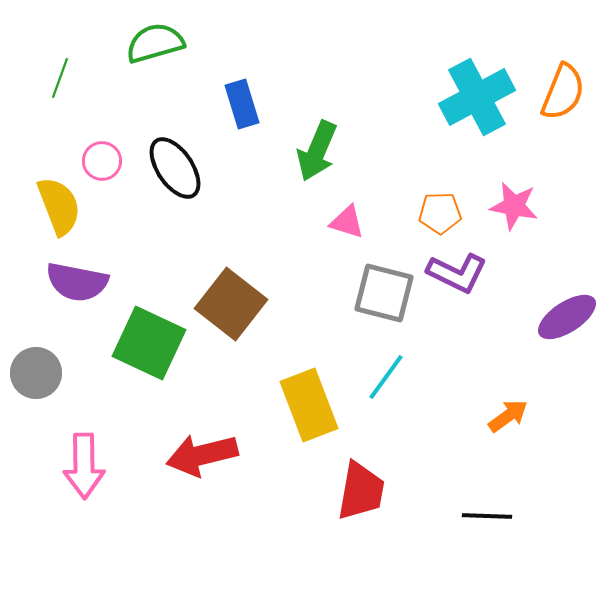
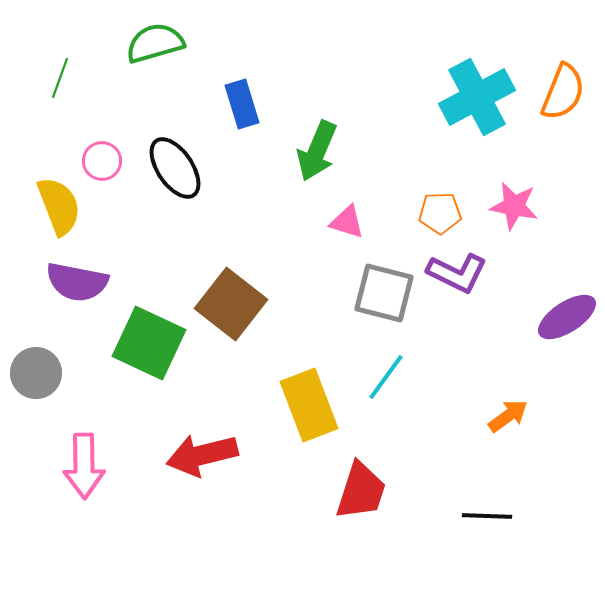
red trapezoid: rotated 8 degrees clockwise
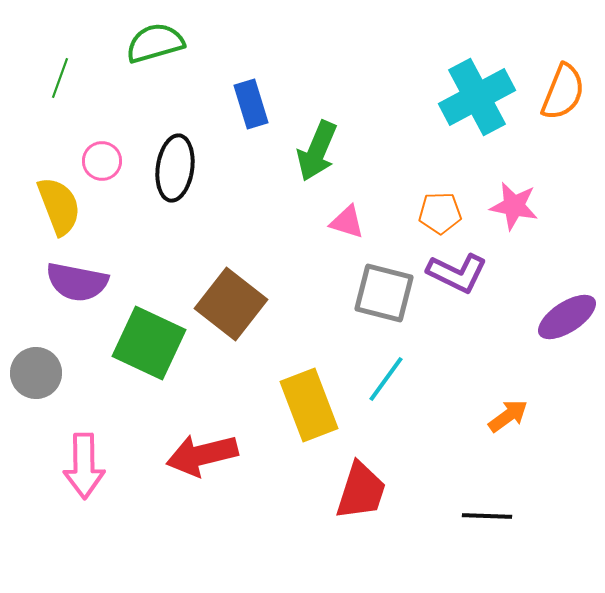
blue rectangle: moved 9 px right
black ellipse: rotated 42 degrees clockwise
cyan line: moved 2 px down
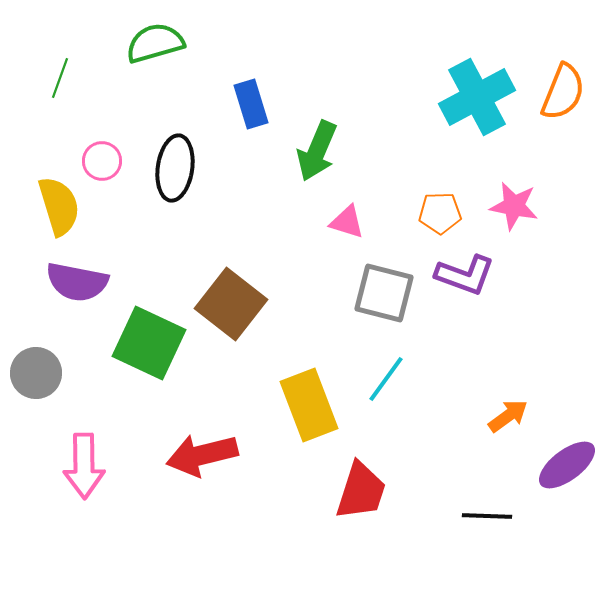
yellow semicircle: rotated 4 degrees clockwise
purple L-shape: moved 8 px right, 2 px down; rotated 6 degrees counterclockwise
purple ellipse: moved 148 px down; rotated 4 degrees counterclockwise
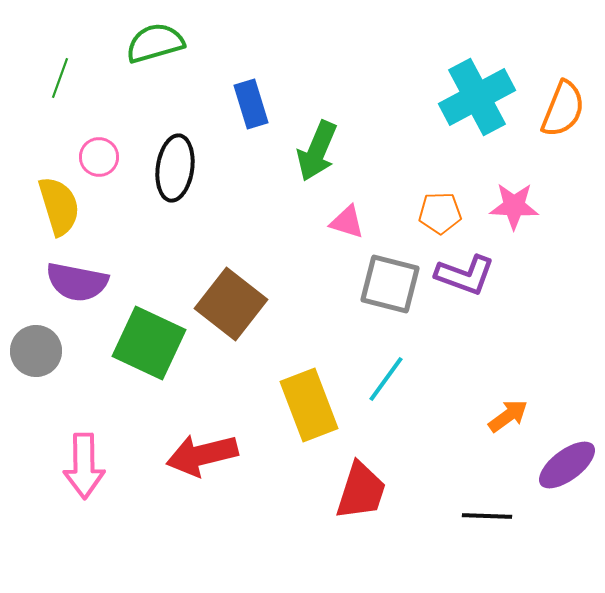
orange semicircle: moved 17 px down
pink circle: moved 3 px left, 4 px up
pink star: rotated 9 degrees counterclockwise
gray square: moved 6 px right, 9 px up
gray circle: moved 22 px up
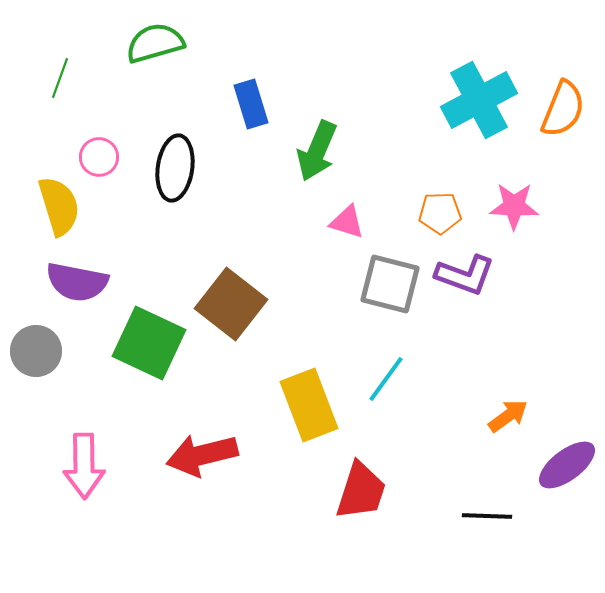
cyan cross: moved 2 px right, 3 px down
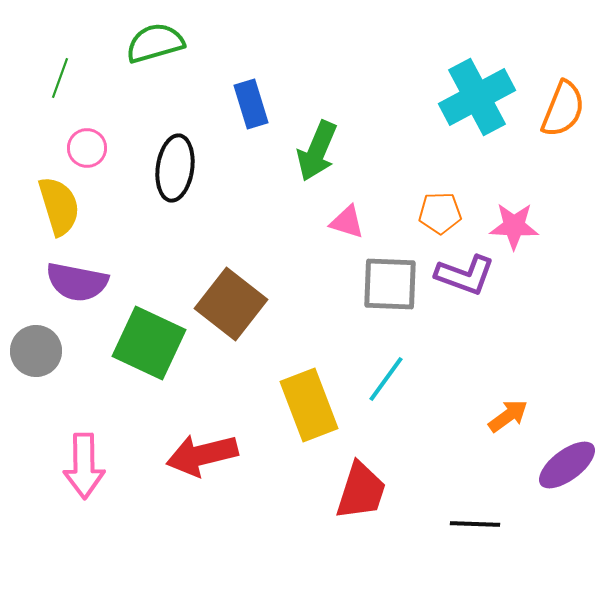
cyan cross: moved 2 px left, 3 px up
pink circle: moved 12 px left, 9 px up
pink star: moved 20 px down
gray square: rotated 12 degrees counterclockwise
black line: moved 12 px left, 8 px down
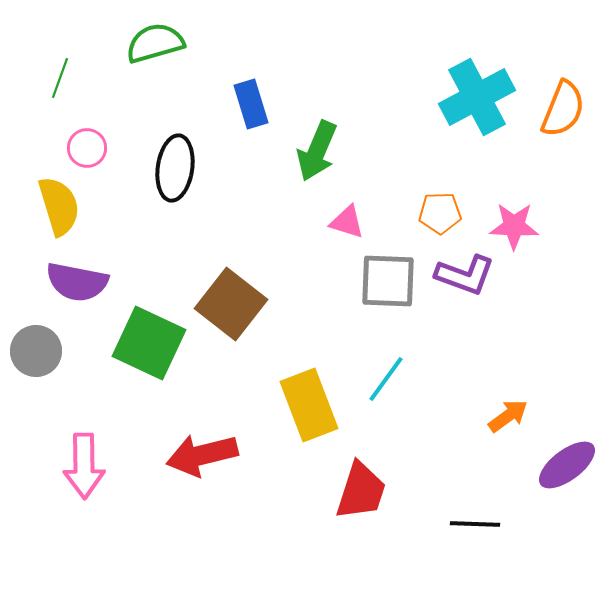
gray square: moved 2 px left, 3 px up
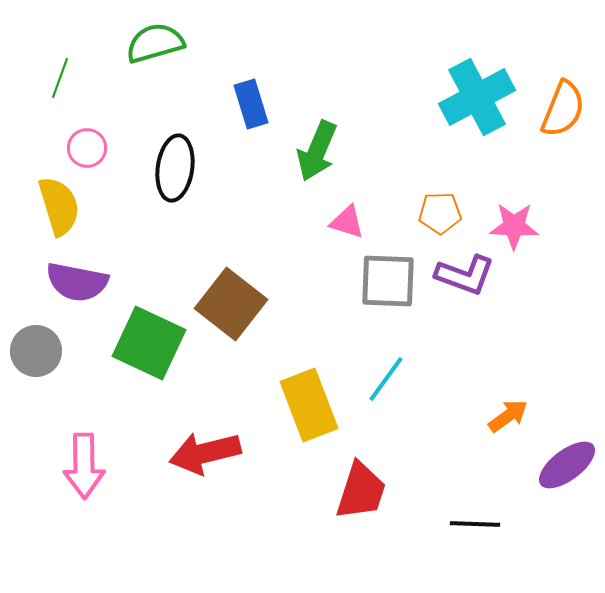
red arrow: moved 3 px right, 2 px up
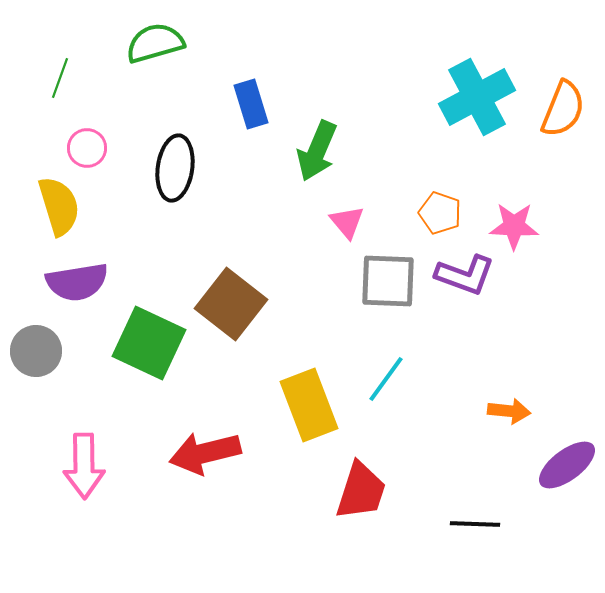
orange pentagon: rotated 21 degrees clockwise
pink triangle: rotated 33 degrees clockwise
purple semicircle: rotated 20 degrees counterclockwise
orange arrow: moved 1 px right, 5 px up; rotated 42 degrees clockwise
